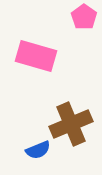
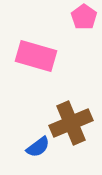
brown cross: moved 1 px up
blue semicircle: moved 3 px up; rotated 15 degrees counterclockwise
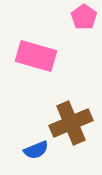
blue semicircle: moved 2 px left, 3 px down; rotated 15 degrees clockwise
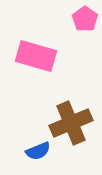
pink pentagon: moved 1 px right, 2 px down
blue semicircle: moved 2 px right, 1 px down
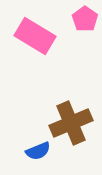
pink rectangle: moved 1 px left, 20 px up; rotated 15 degrees clockwise
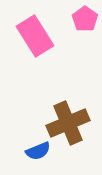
pink rectangle: rotated 27 degrees clockwise
brown cross: moved 3 px left
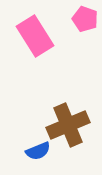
pink pentagon: rotated 15 degrees counterclockwise
brown cross: moved 2 px down
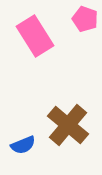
brown cross: rotated 27 degrees counterclockwise
blue semicircle: moved 15 px left, 6 px up
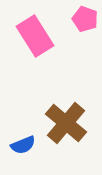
brown cross: moved 2 px left, 2 px up
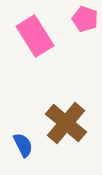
blue semicircle: rotated 95 degrees counterclockwise
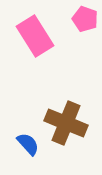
brown cross: rotated 18 degrees counterclockwise
blue semicircle: moved 5 px right, 1 px up; rotated 15 degrees counterclockwise
